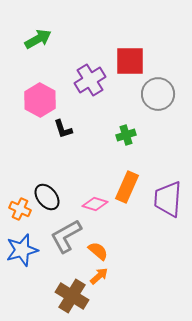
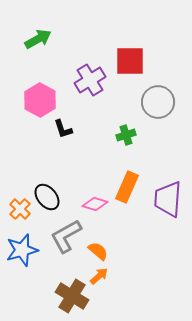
gray circle: moved 8 px down
orange cross: rotated 20 degrees clockwise
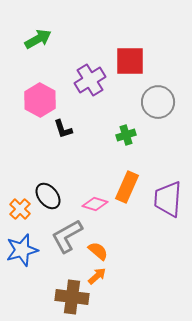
black ellipse: moved 1 px right, 1 px up
gray L-shape: moved 1 px right
orange arrow: moved 2 px left
brown cross: moved 1 px down; rotated 24 degrees counterclockwise
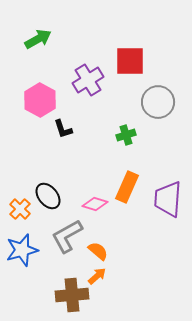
purple cross: moved 2 px left
brown cross: moved 2 px up; rotated 12 degrees counterclockwise
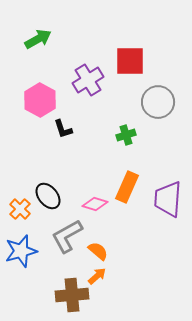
blue star: moved 1 px left, 1 px down
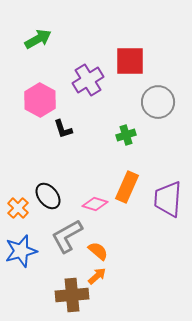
orange cross: moved 2 px left, 1 px up
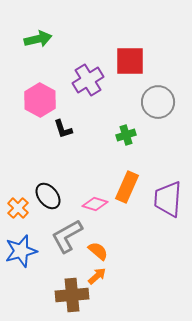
green arrow: rotated 16 degrees clockwise
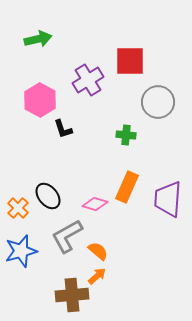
green cross: rotated 24 degrees clockwise
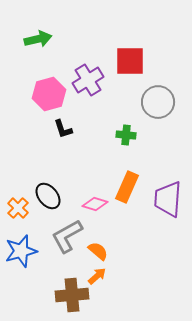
pink hexagon: moved 9 px right, 6 px up; rotated 16 degrees clockwise
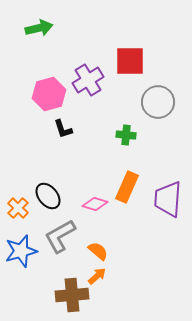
green arrow: moved 1 px right, 11 px up
gray L-shape: moved 7 px left
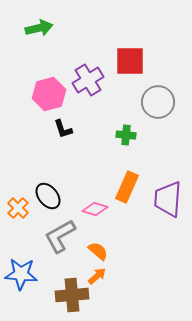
pink diamond: moved 5 px down
blue star: moved 23 px down; rotated 20 degrees clockwise
